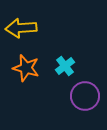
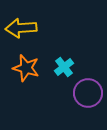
cyan cross: moved 1 px left, 1 px down
purple circle: moved 3 px right, 3 px up
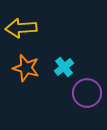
purple circle: moved 1 px left
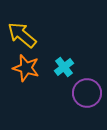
yellow arrow: moved 1 px right, 7 px down; rotated 44 degrees clockwise
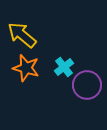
purple circle: moved 8 px up
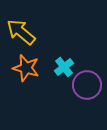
yellow arrow: moved 1 px left, 3 px up
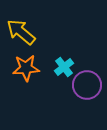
orange star: rotated 20 degrees counterclockwise
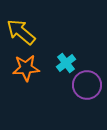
cyan cross: moved 2 px right, 4 px up
